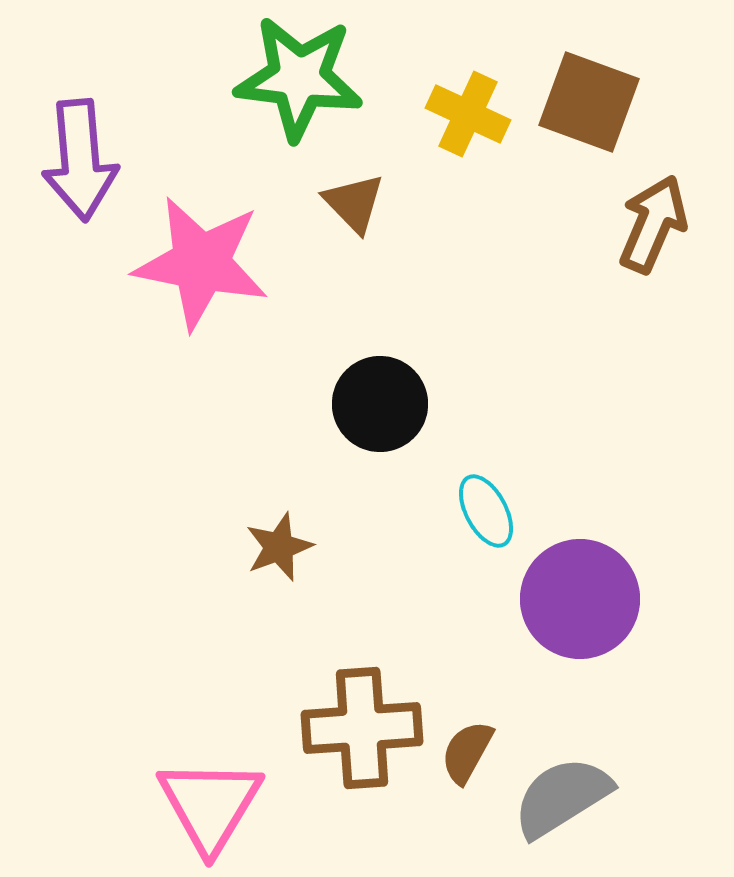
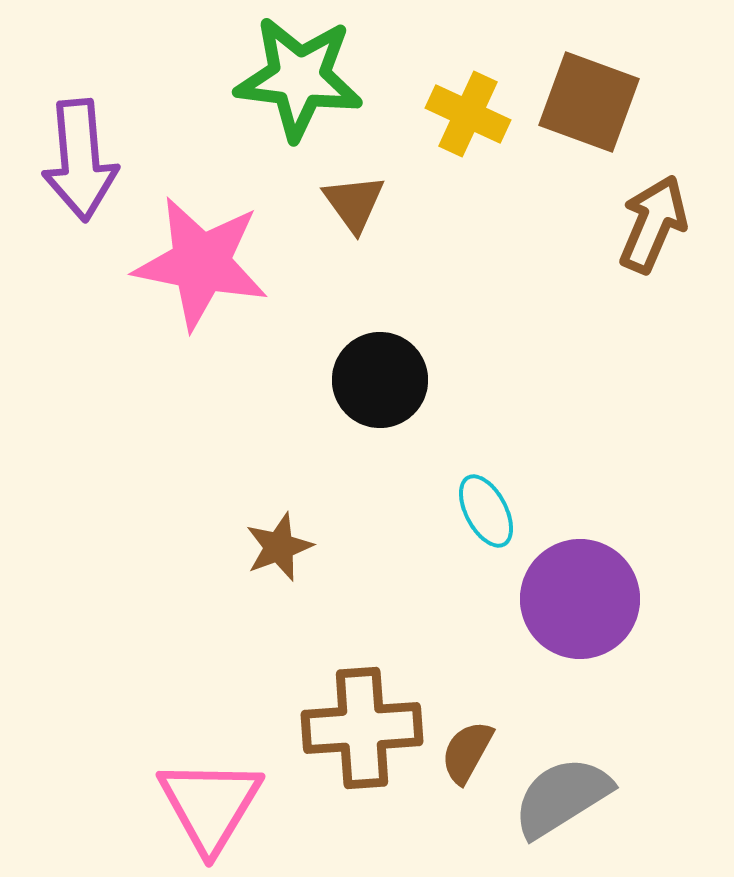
brown triangle: rotated 8 degrees clockwise
black circle: moved 24 px up
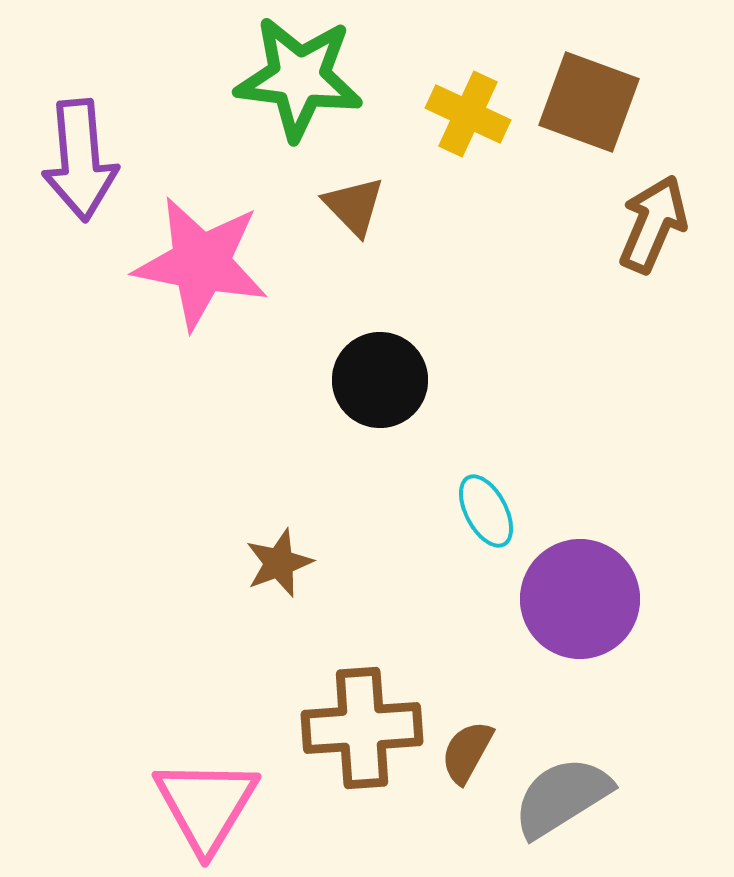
brown triangle: moved 3 px down; rotated 8 degrees counterclockwise
brown star: moved 16 px down
pink triangle: moved 4 px left
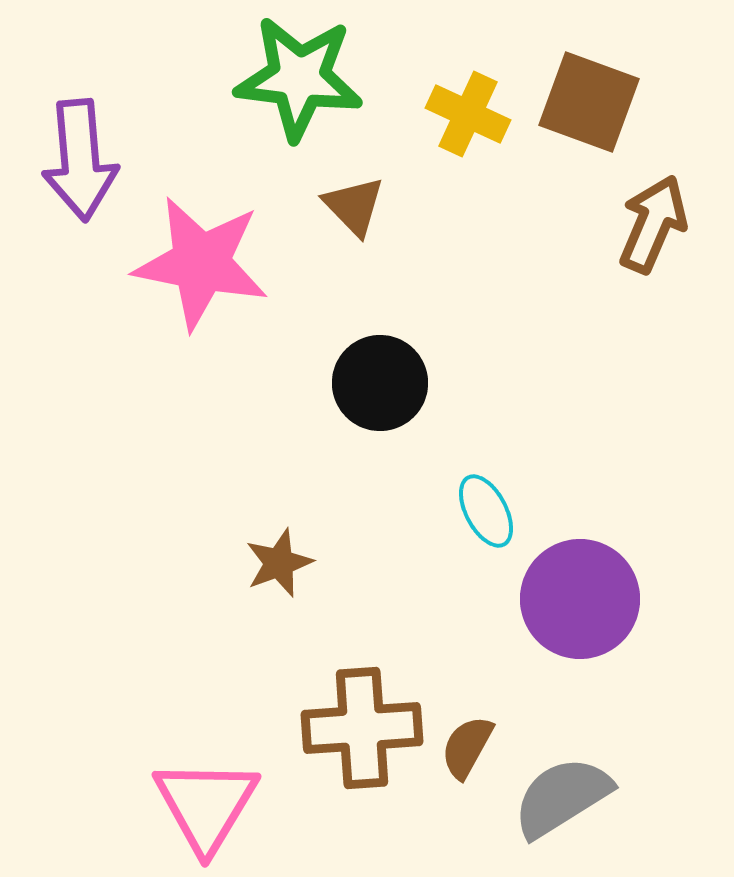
black circle: moved 3 px down
brown semicircle: moved 5 px up
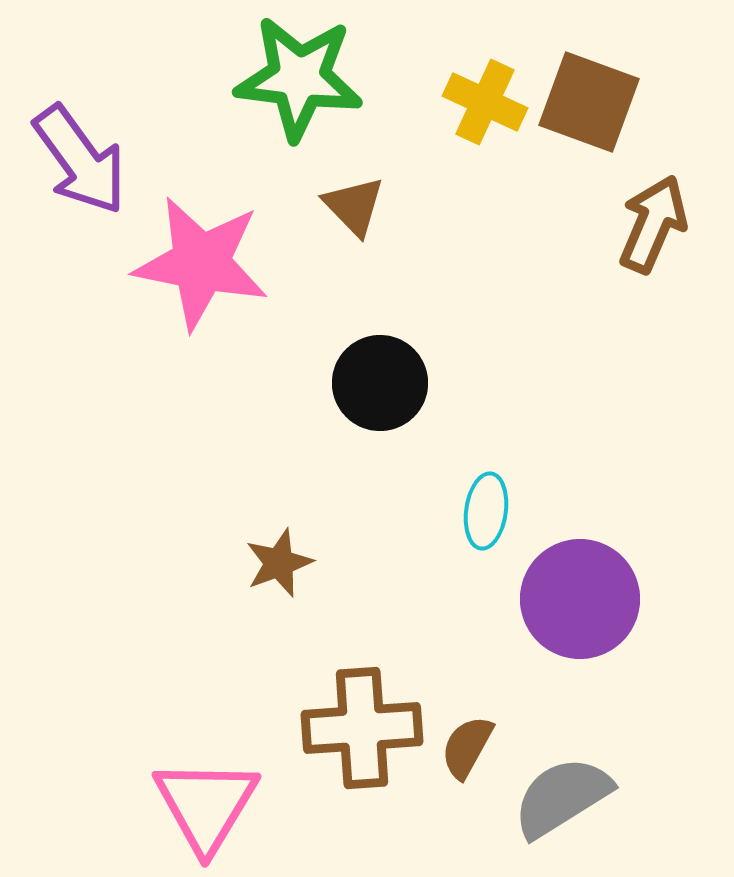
yellow cross: moved 17 px right, 12 px up
purple arrow: rotated 31 degrees counterclockwise
cyan ellipse: rotated 36 degrees clockwise
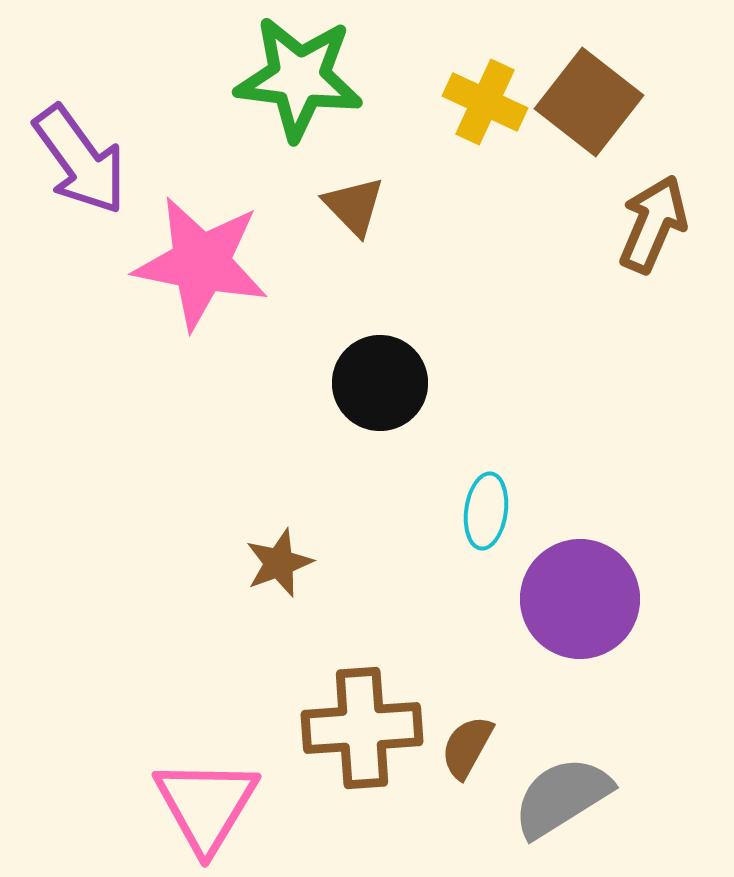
brown square: rotated 18 degrees clockwise
